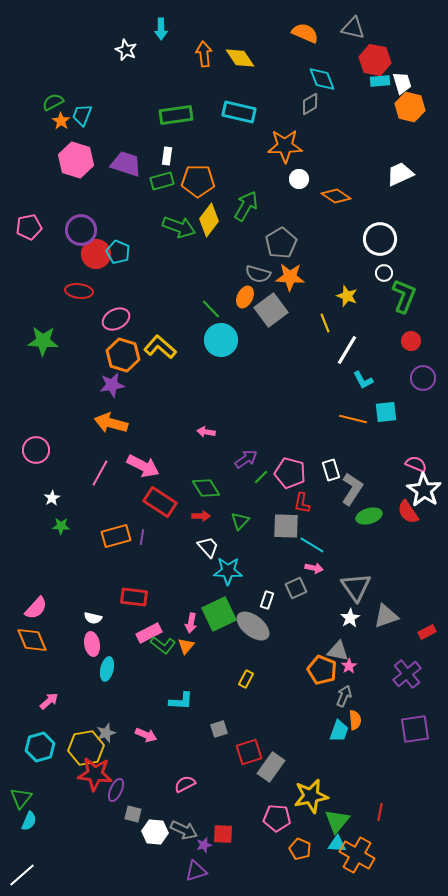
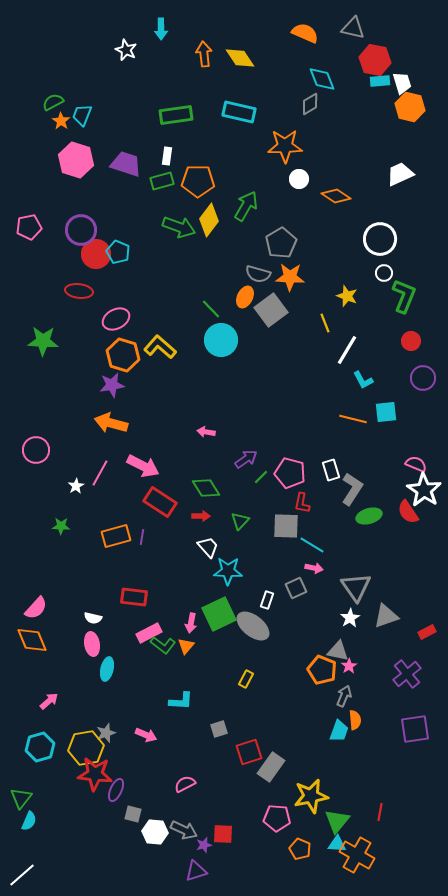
white star at (52, 498): moved 24 px right, 12 px up
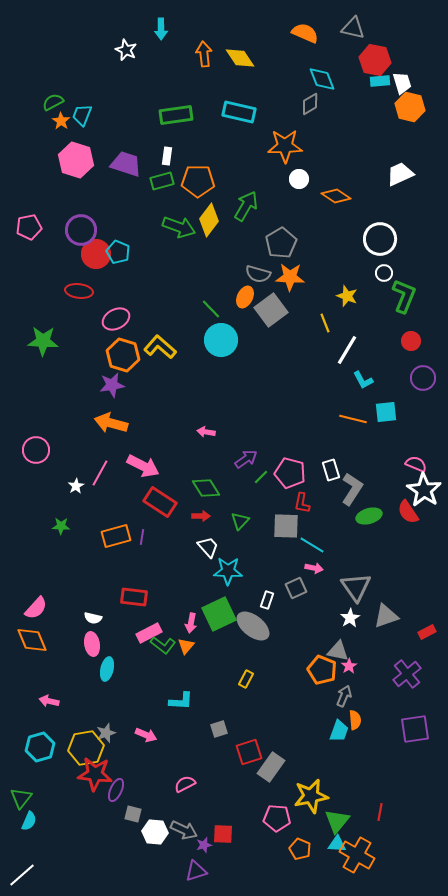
pink arrow at (49, 701): rotated 126 degrees counterclockwise
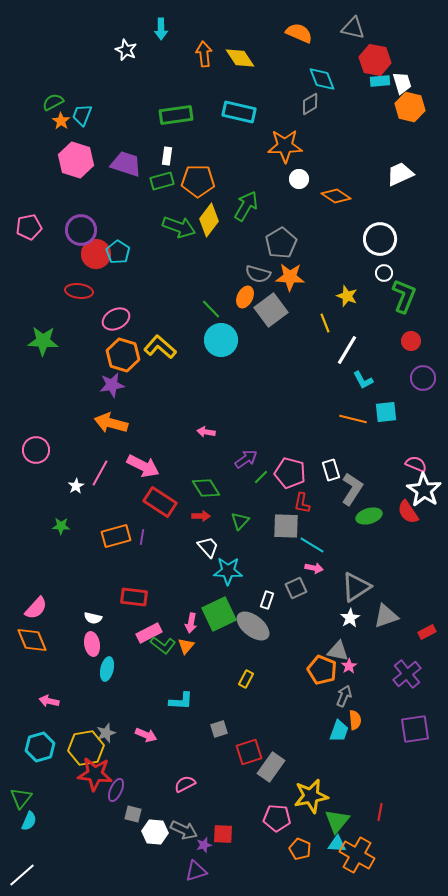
orange semicircle at (305, 33): moved 6 px left
cyan pentagon at (118, 252): rotated 10 degrees clockwise
gray triangle at (356, 587): rotated 32 degrees clockwise
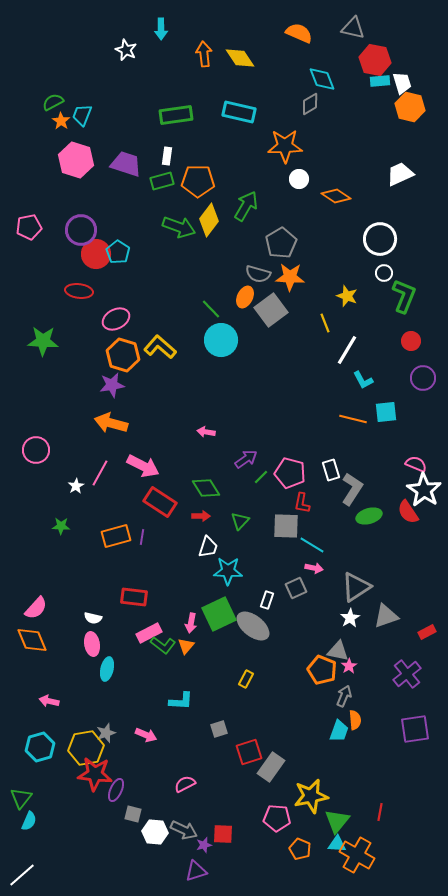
white trapezoid at (208, 547): rotated 60 degrees clockwise
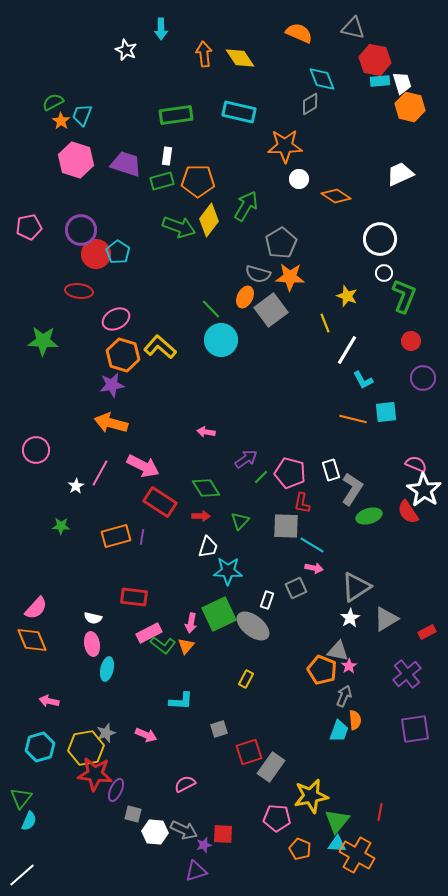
gray triangle at (386, 616): moved 3 px down; rotated 12 degrees counterclockwise
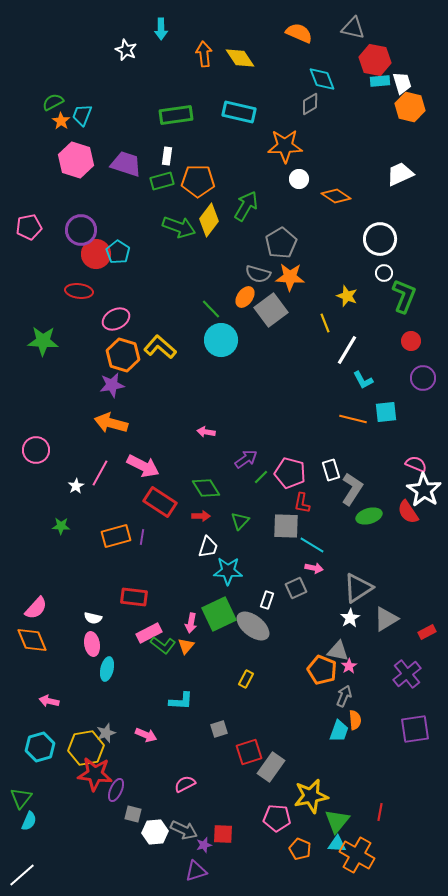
orange ellipse at (245, 297): rotated 10 degrees clockwise
gray triangle at (356, 587): moved 2 px right, 1 px down
white hexagon at (155, 832): rotated 10 degrees counterclockwise
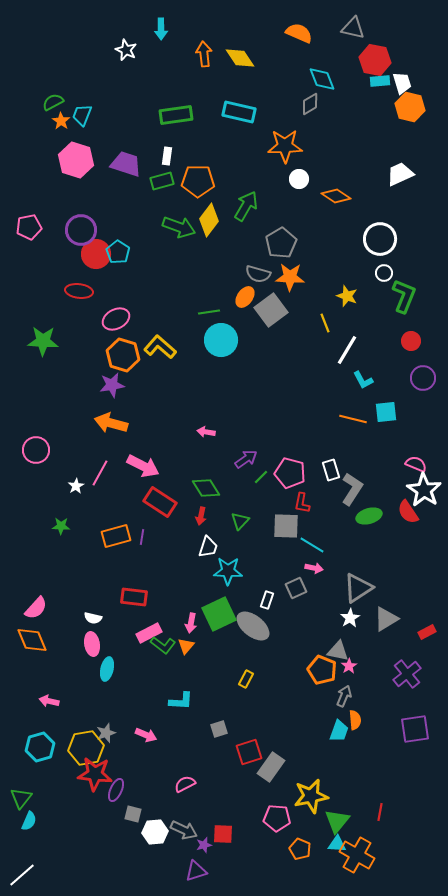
green line at (211, 309): moved 2 px left, 3 px down; rotated 55 degrees counterclockwise
red arrow at (201, 516): rotated 102 degrees clockwise
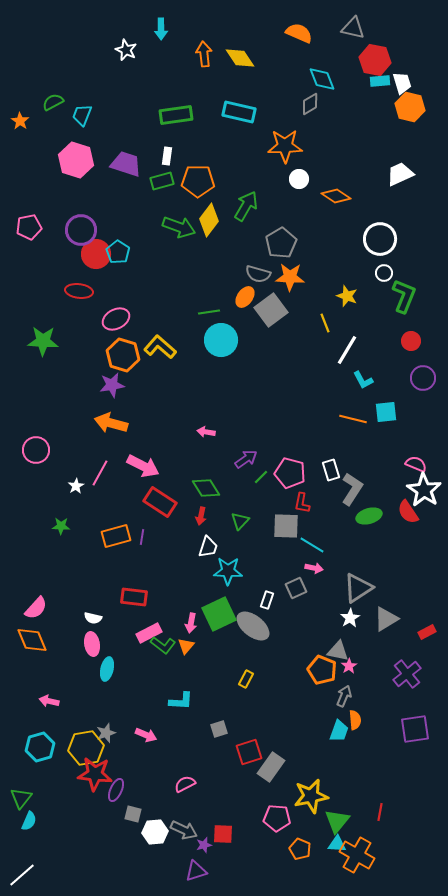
orange star at (61, 121): moved 41 px left
